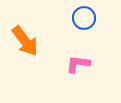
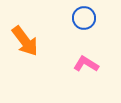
pink L-shape: moved 8 px right; rotated 25 degrees clockwise
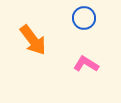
orange arrow: moved 8 px right, 1 px up
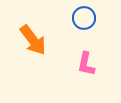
pink L-shape: rotated 110 degrees counterclockwise
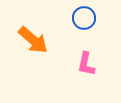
orange arrow: rotated 12 degrees counterclockwise
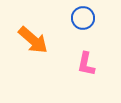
blue circle: moved 1 px left
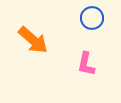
blue circle: moved 9 px right
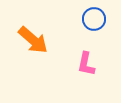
blue circle: moved 2 px right, 1 px down
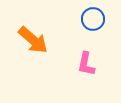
blue circle: moved 1 px left
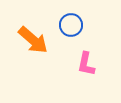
blue circle: moved 22 px left, 6 px down
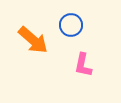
pink L-shape: moved 3 px left, 1 px down
